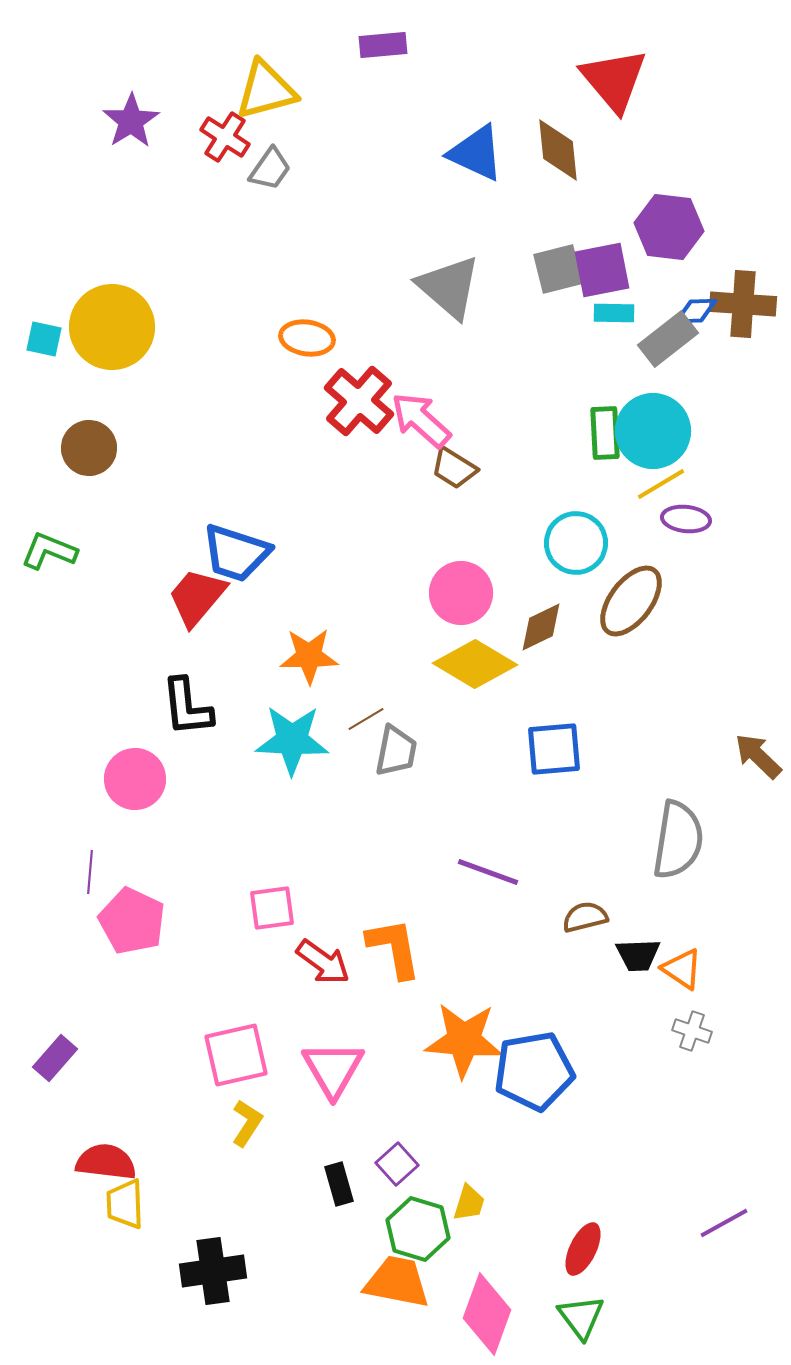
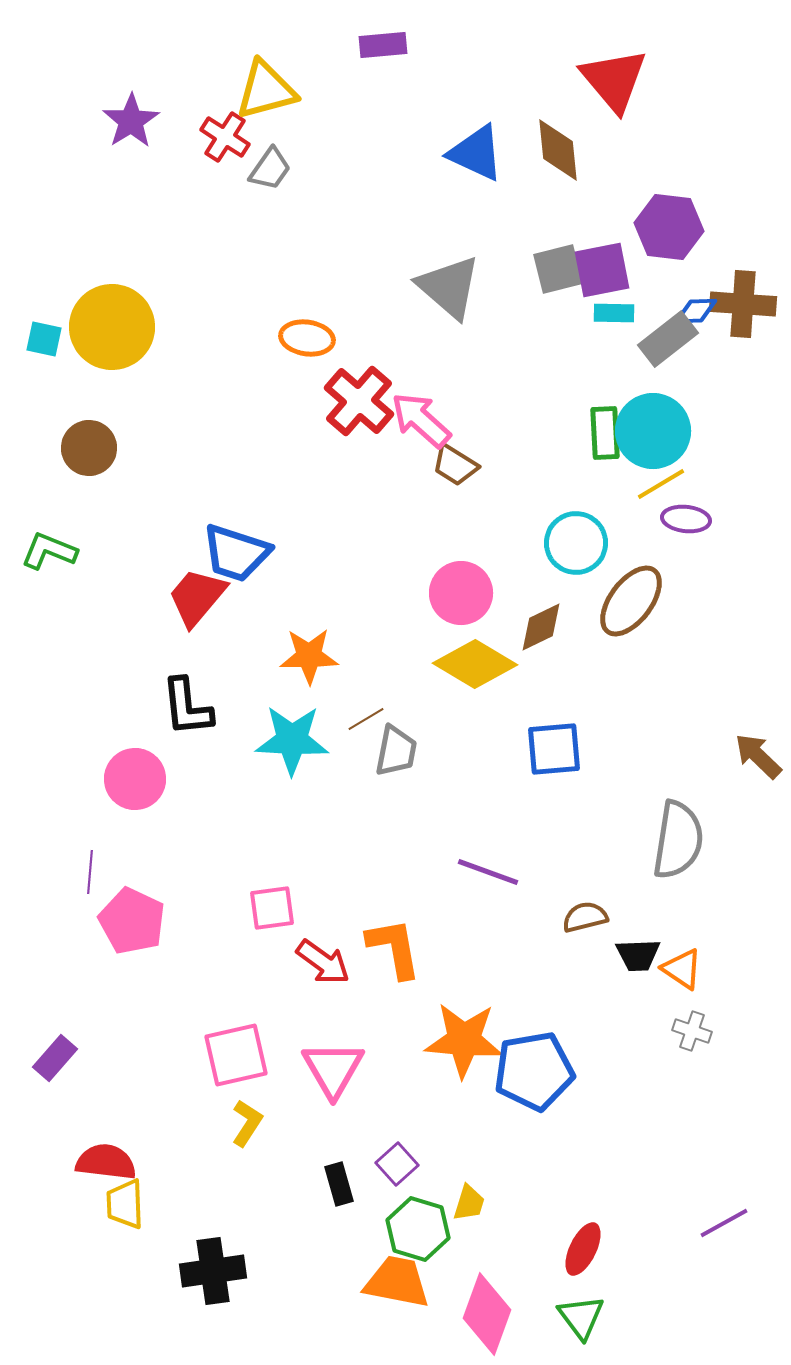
brown trapezoid at (454, 468): moved 1 px right, 3 px up
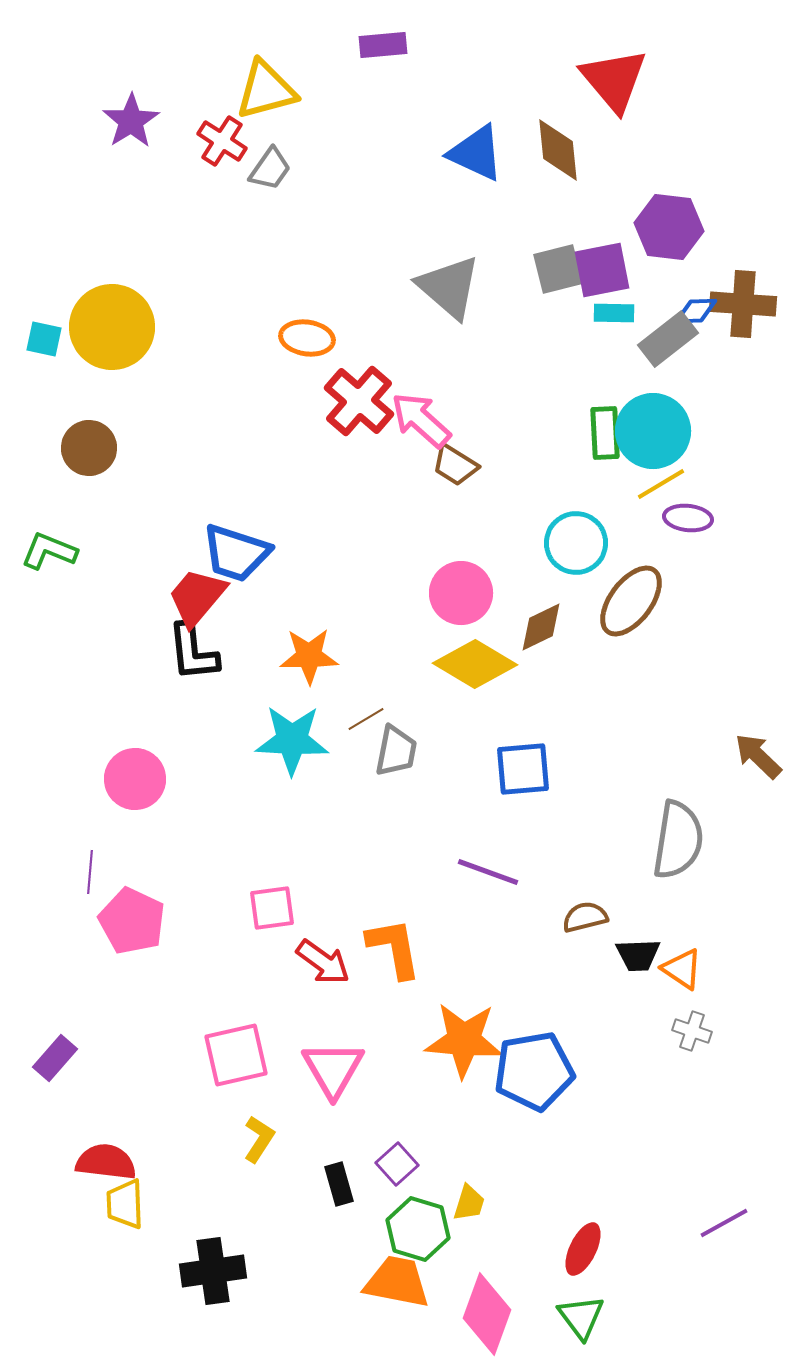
red cross at (225, 137): moved 3 px left, 4 px down
purple ellipse at (686, 519): moved 2 px right, 1 px up
black L-shape at (187, 707): moved 6 px right, 55 px up
blue square at (554, 749): moved 31 px left, 20 px down
yellow L-shape at (247, 1123): moved 12 px right, 16 px down
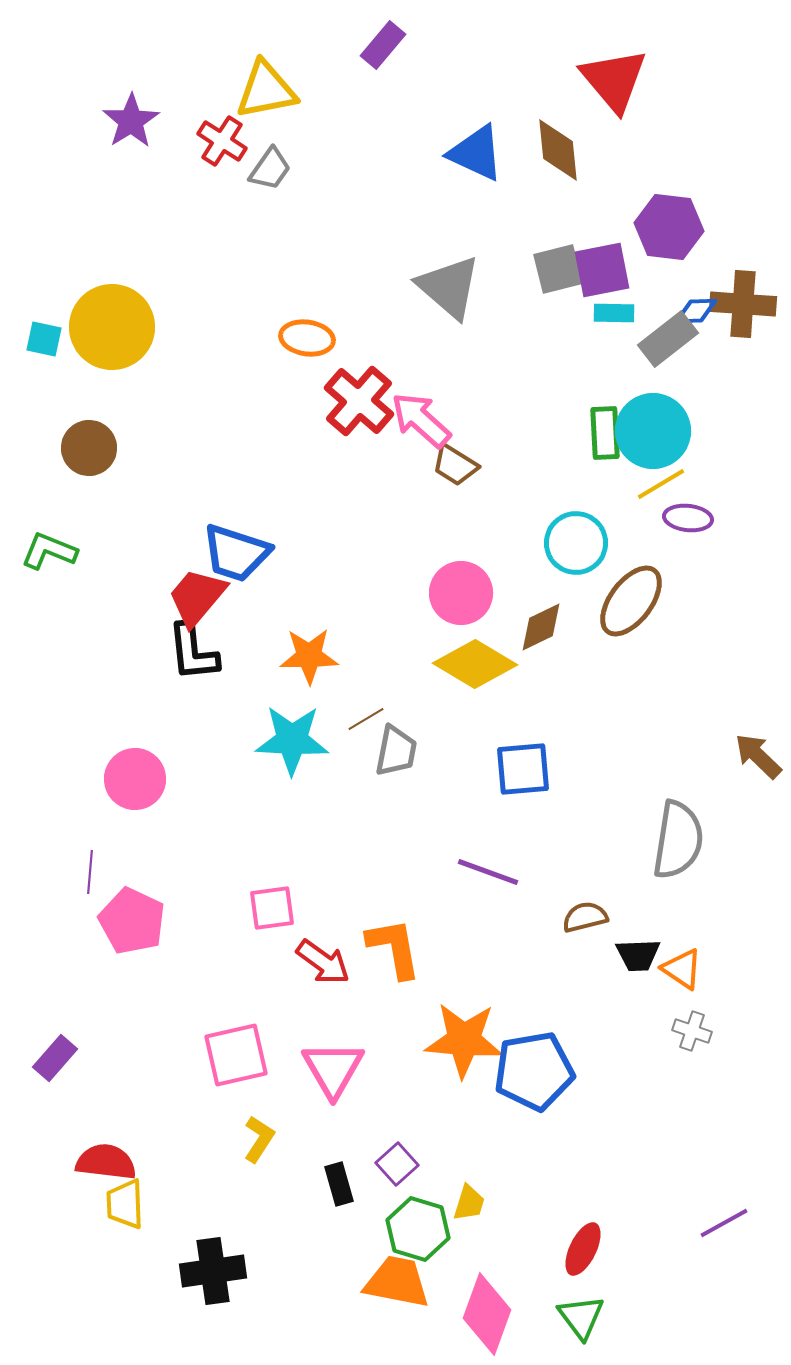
purple rectangle at (383, 45): rotated 45 degrees counterclockwise
yellow triangle at (266, 90): rotated 4 degrees clockwise
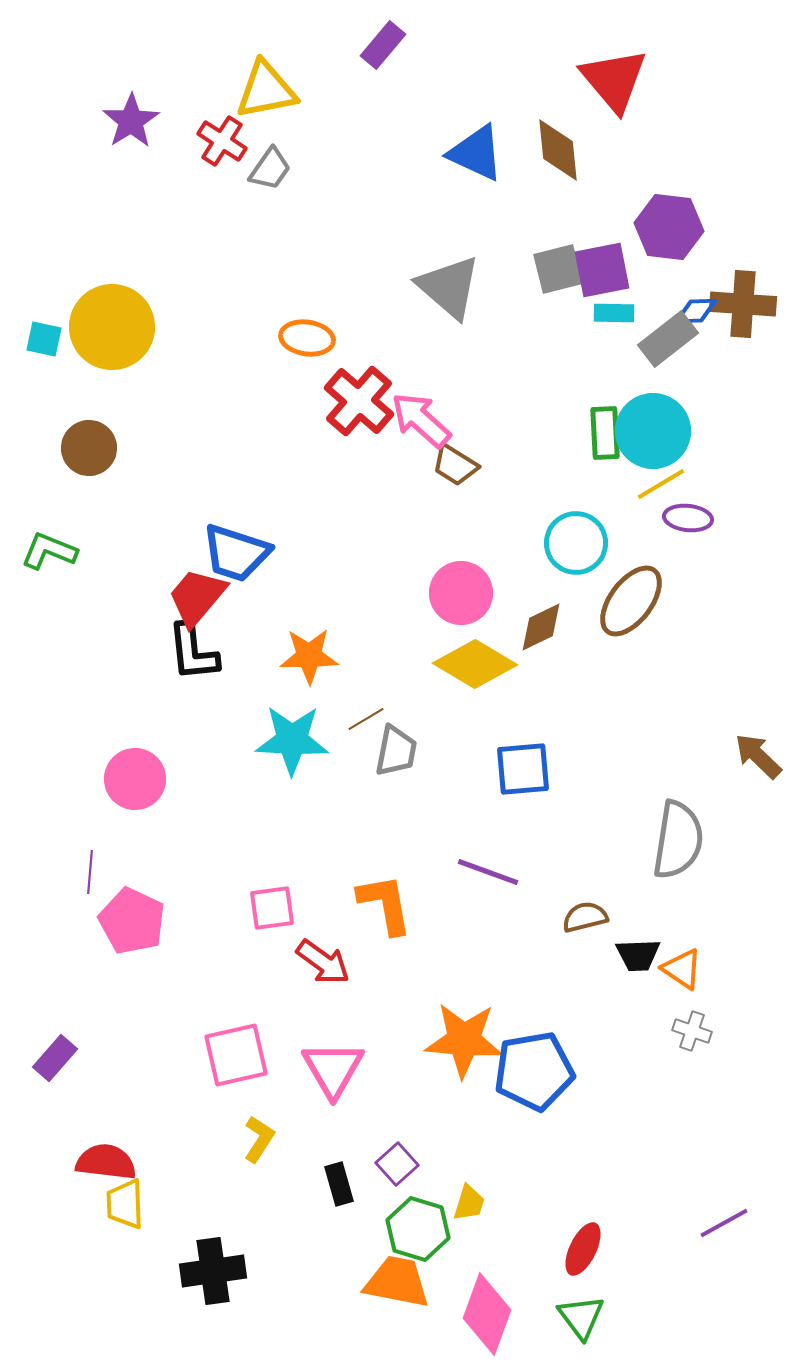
orange L-shape at (394, 948): moved 9 px left, 44 px up
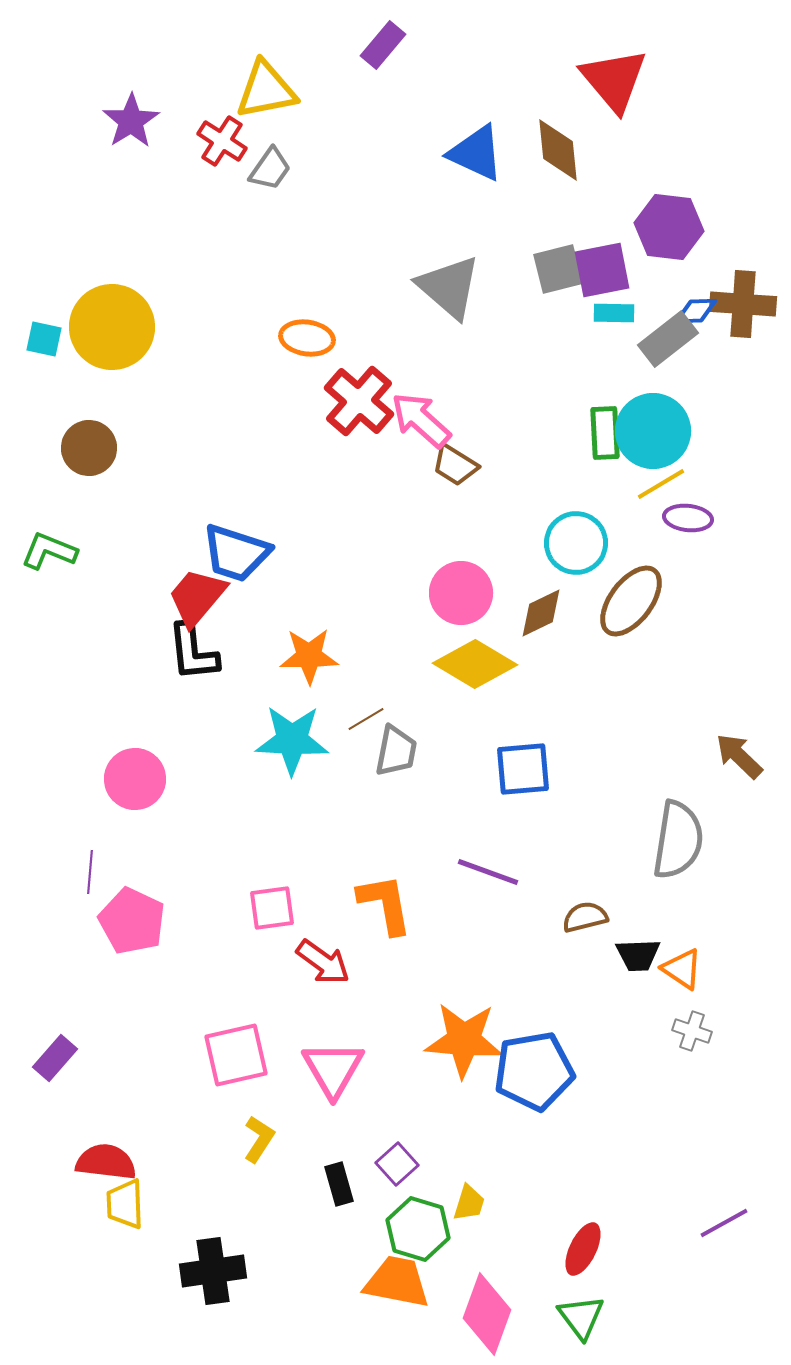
brown diamond at (541, 627): moved 14 px up
brown arrow at (758, 756): moved 19 px left
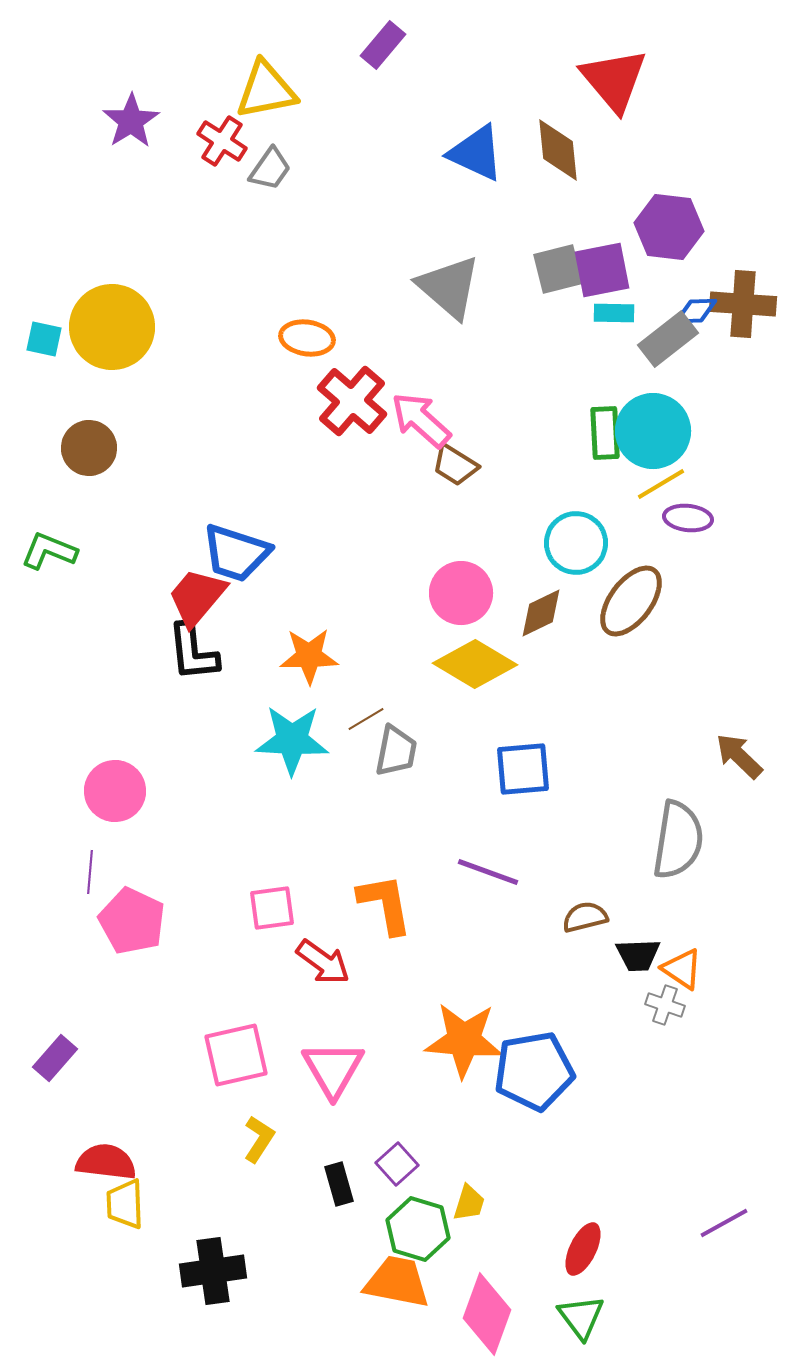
red cross at (359, 401): moved 7 px left
pink circle at (135, 779): moved 20 px left, 12 px down
gray cross at (692, 1031): moved 27 px left, 26 px up
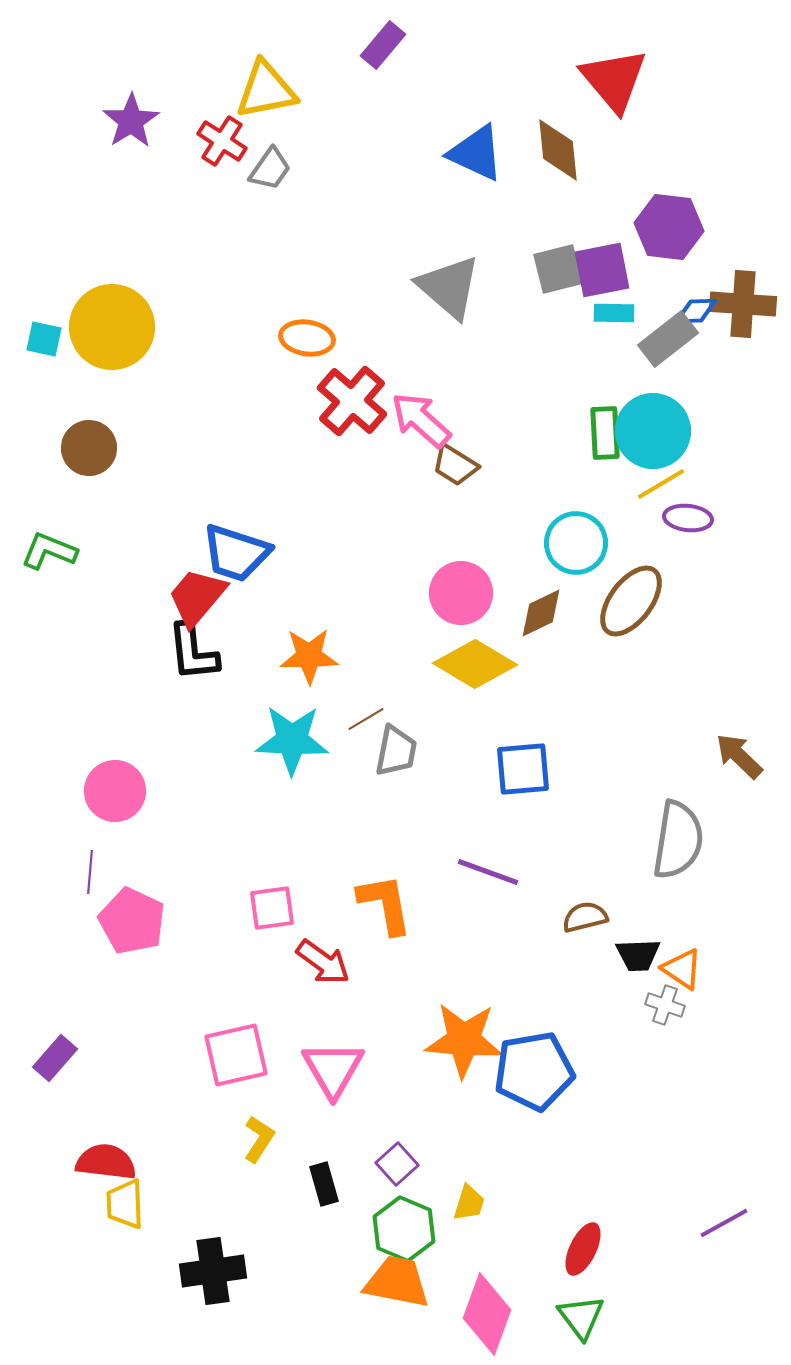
black rectangle at (339, 1184): moved 15 px left
green hexagon at (418, 1229): moved 14 px left; rotated 6 degrees clockwise
